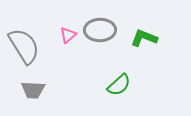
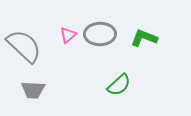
gray ellipse: moved 4 px down
gray semicircle: rotated 15 degrees counterclockwise
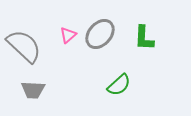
gray ellipse: rotated 48 degrees counterclockwise
green L-shape: rotated 108 degrees counterclockwise
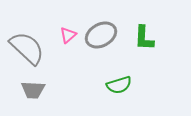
gray ellipse: moved 1 px right, 1 px down; rotated 20 degrees clockwise
gray semicircle: moved 3 px right, 2 px down
green semicircle: rotated 25 degrees clockwise
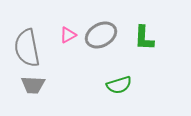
pink triangle: rotated 12 degrees clockwise
gray semicircle: rotated 144 degrees counterclockwise
gray trapezoid: moved 5 px up
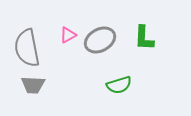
gray ellipse: moved 1 px left, 5 px down
